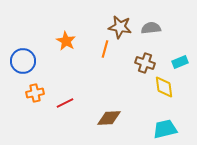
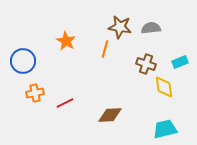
brown cross: moved 1 px right, 1 px down
brown diamond: moved 1 px right, 3 px up
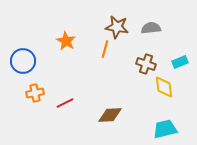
brown star: moved 3 px left
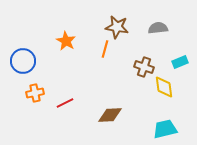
gray semicircle: moved 7 px right
brown cross: moved 2 px left, 3 px down
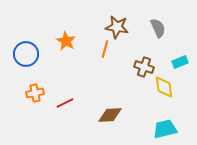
gray semicircle: rotated 72 degrees clockwise
blue circle: moved 3 px right, 7 px up
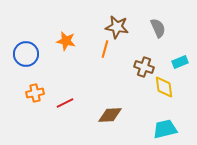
orange star: rotated 18 degrees counterclockwise
